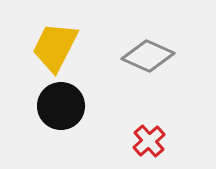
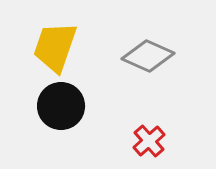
yellow trapezoid: rotated 8 degrees counterclockwise
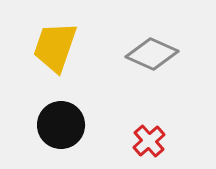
gray diamond: moved 4 px right, 2 px up
black circle: moved 19 px down
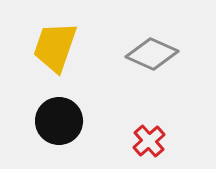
black circle: moved 2 px left, 4 px up
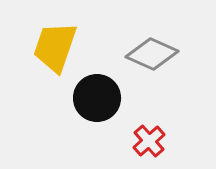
black circle: moved 38 px right, 23 px up
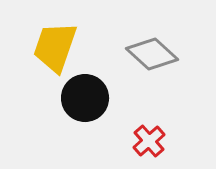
gray diamond: rotated 18 degrees clockwise
black circle: moved 12 px left
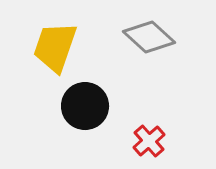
gray diamond: moved 3 px left, 17 px up
black circle: moved 8 px down
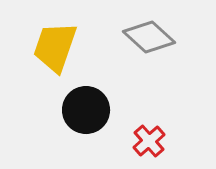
black circle: moved 1 px right, 4 px down
